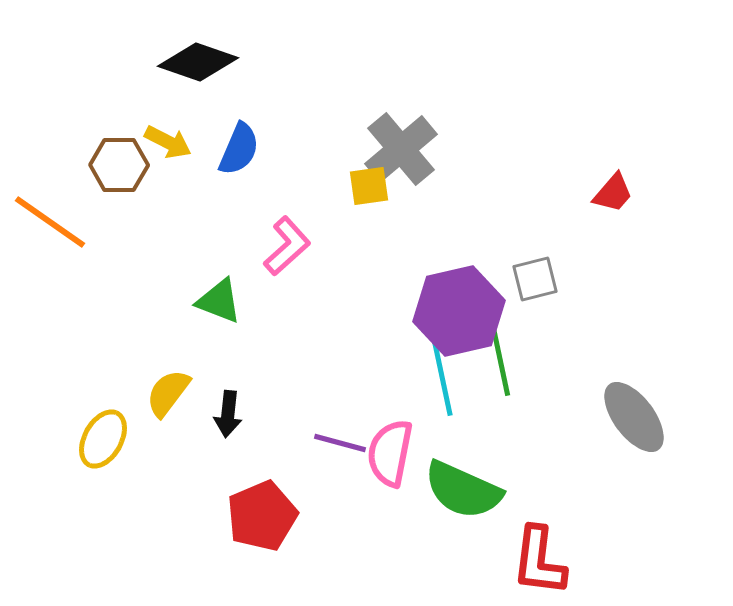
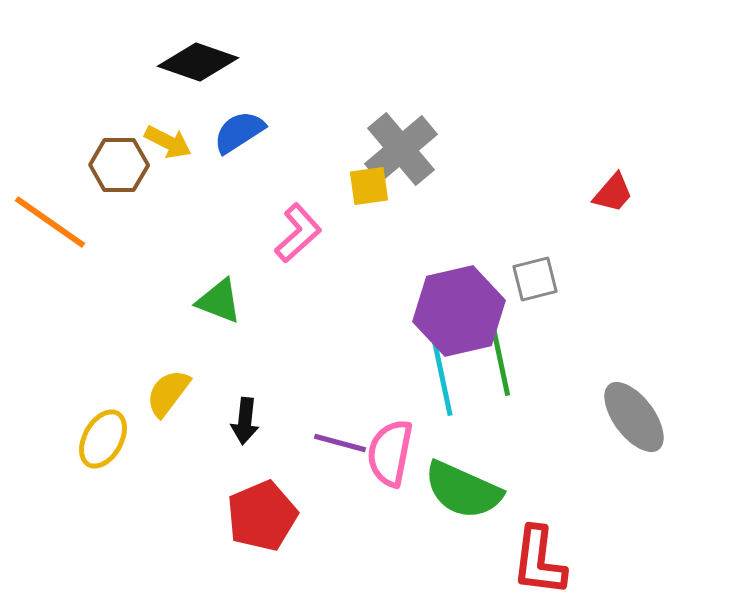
blue semicircle: moved 17 px up; rotated 146 degrees counterclockwise
pink L-shape: moved 11 px right, 13 px up
black arrow: moved 17 px right, 7 px down
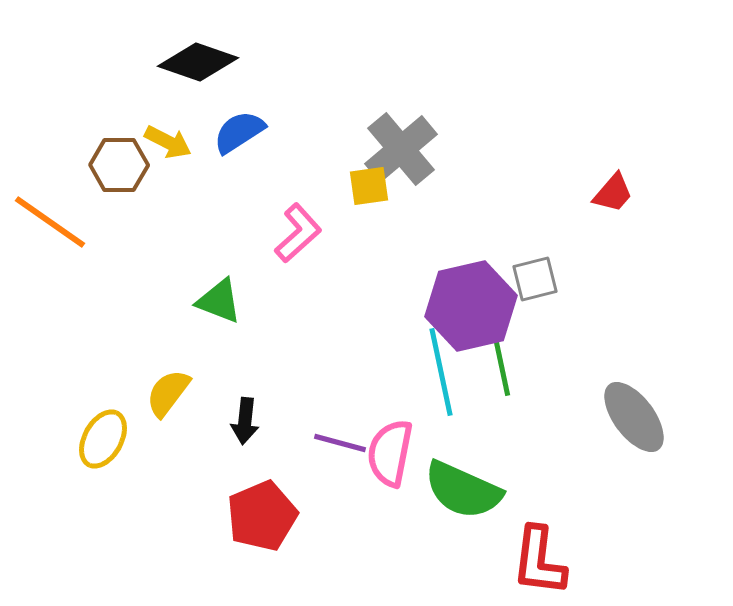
purple hexagon: moved 12 px right, 5 px up
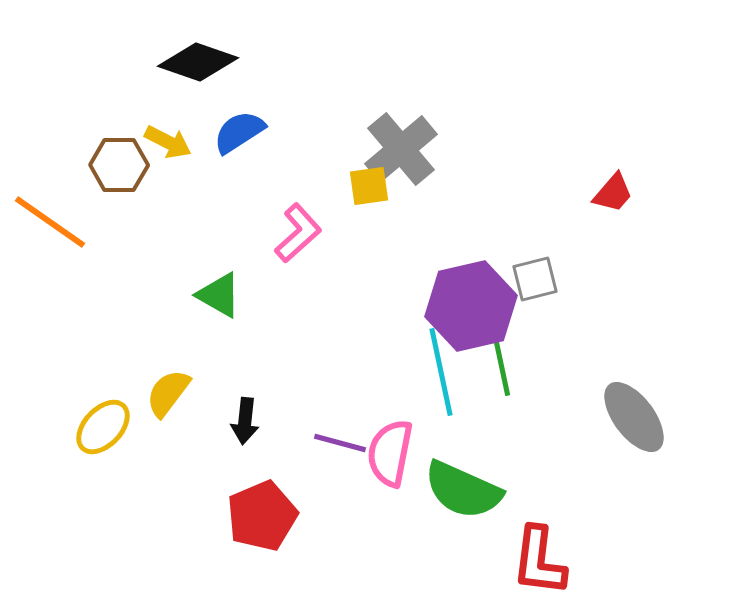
green triangle: moved 6 px up; rotated 9 degrees clockwise
yellow ellipse: moved 12 px up; rotated 14 degrees clockwise
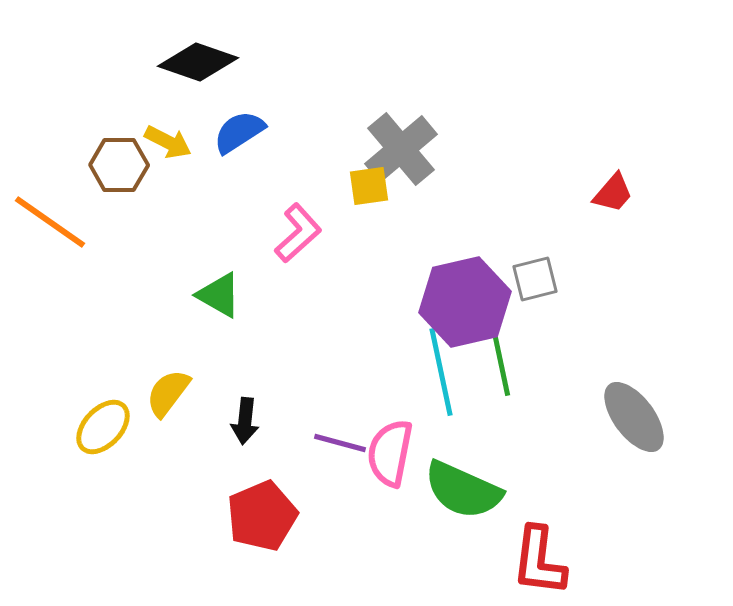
purple hexagon: moved 6 px left, 4 px up
